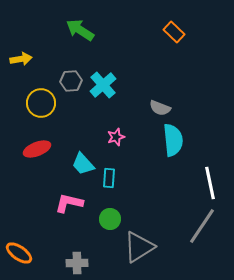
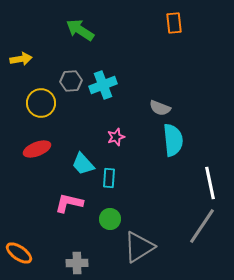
orange rectangle: moved 9 px up; rotated 40 degrees clockwise
cyan cross: rotated 20 degrees clockwise
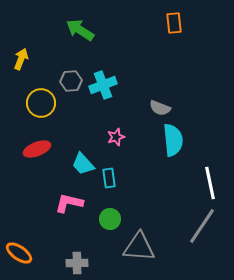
yellow arrow: rotated 60 degrees counterclockwise
cyan rectangle: rotated 12 degrees counterclockwise
gray triangle: rotated 36 degrees clockwise
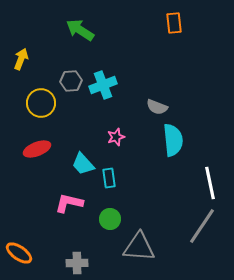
gray semicircle: moved 3 px left, 1 px up
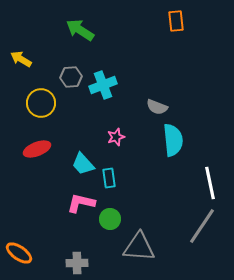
orange rectangle: moved 2 px right, 2 px up
yellow arrow: rotated 80 degrees counterclockwise
gray hexagon: moved 4 px up
pink L-shape: moved 12 px right
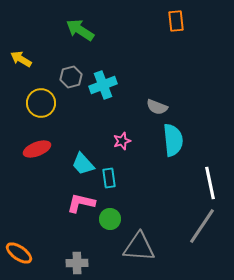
gray hexagon: rotated 10 degrees counterclockwise
pink star: moved 6 px right, 4 px down
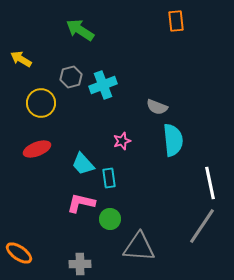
gray cross: moved 3 px right, 1 px down
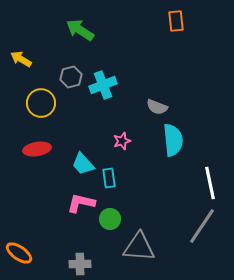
red ellipse: rotated 12 degrees clockwise
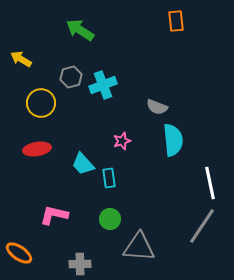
pink L-shape: moved 27 px left, 12 px down
